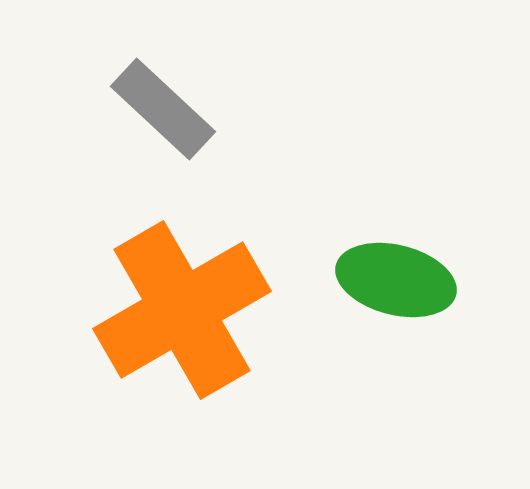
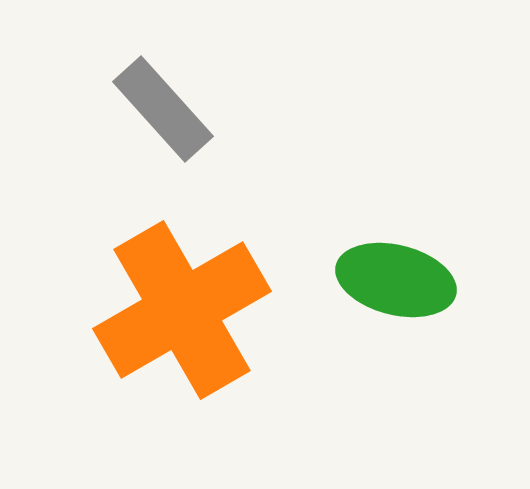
gray rectangle: rotated 5 degrees clockwise
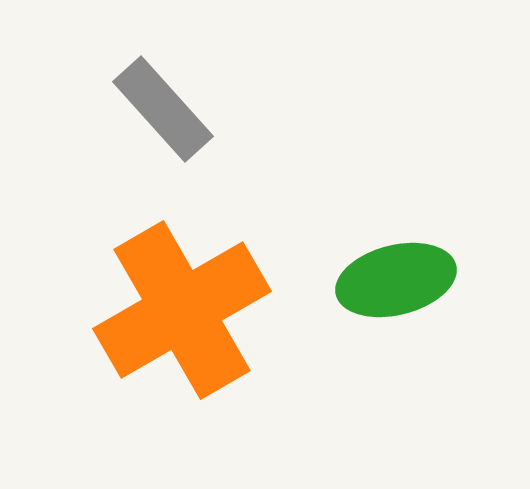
green ellipse: rotated 28 degrees counterclockwise
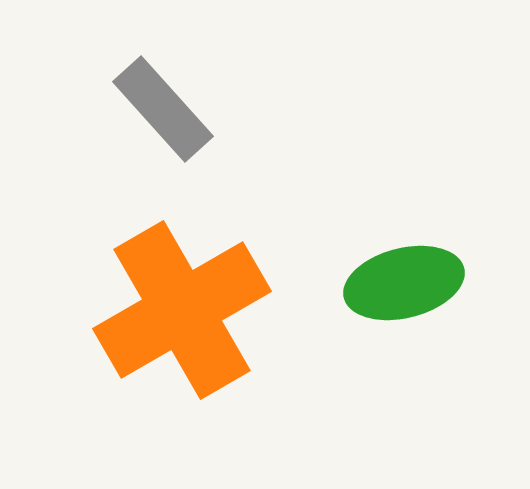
green ellipse: moved 8 px right, 3 px down
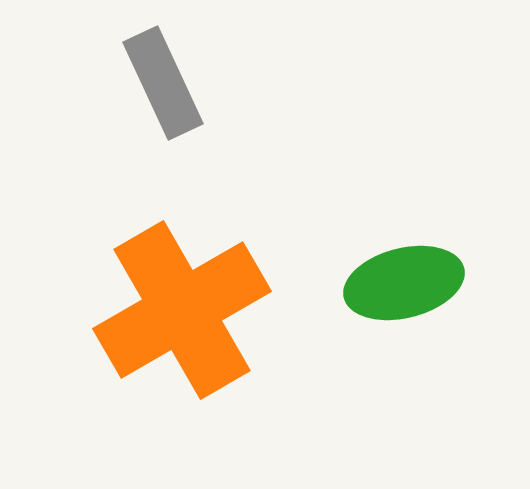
gray rectangle: moved 26 px up; rotated 17 degrees clockwise
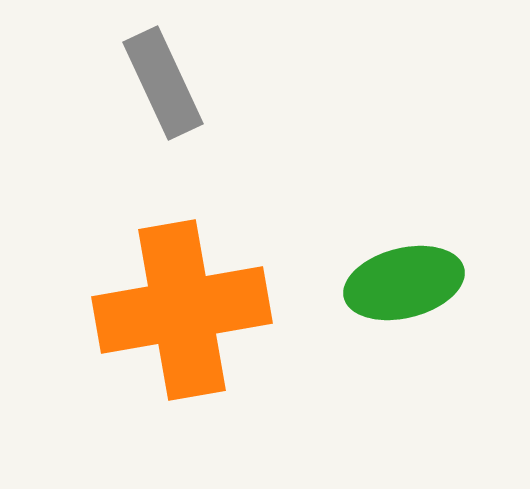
orange cross: rotated 20 degrees clockwise
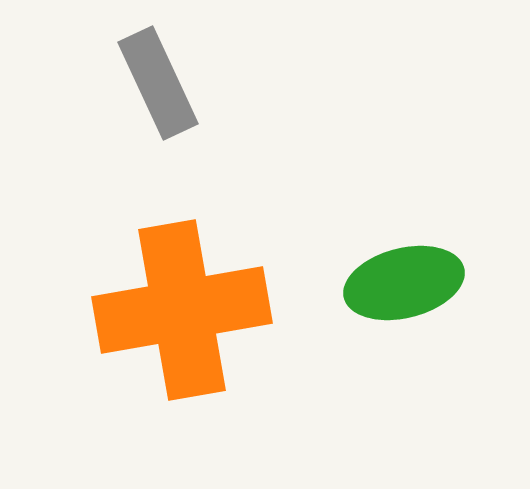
gray rectangle: moved 5 px left
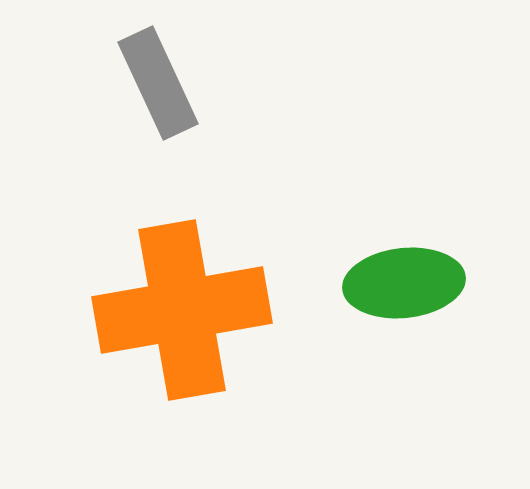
green ellipse: rotated 8 degrees clockwise
